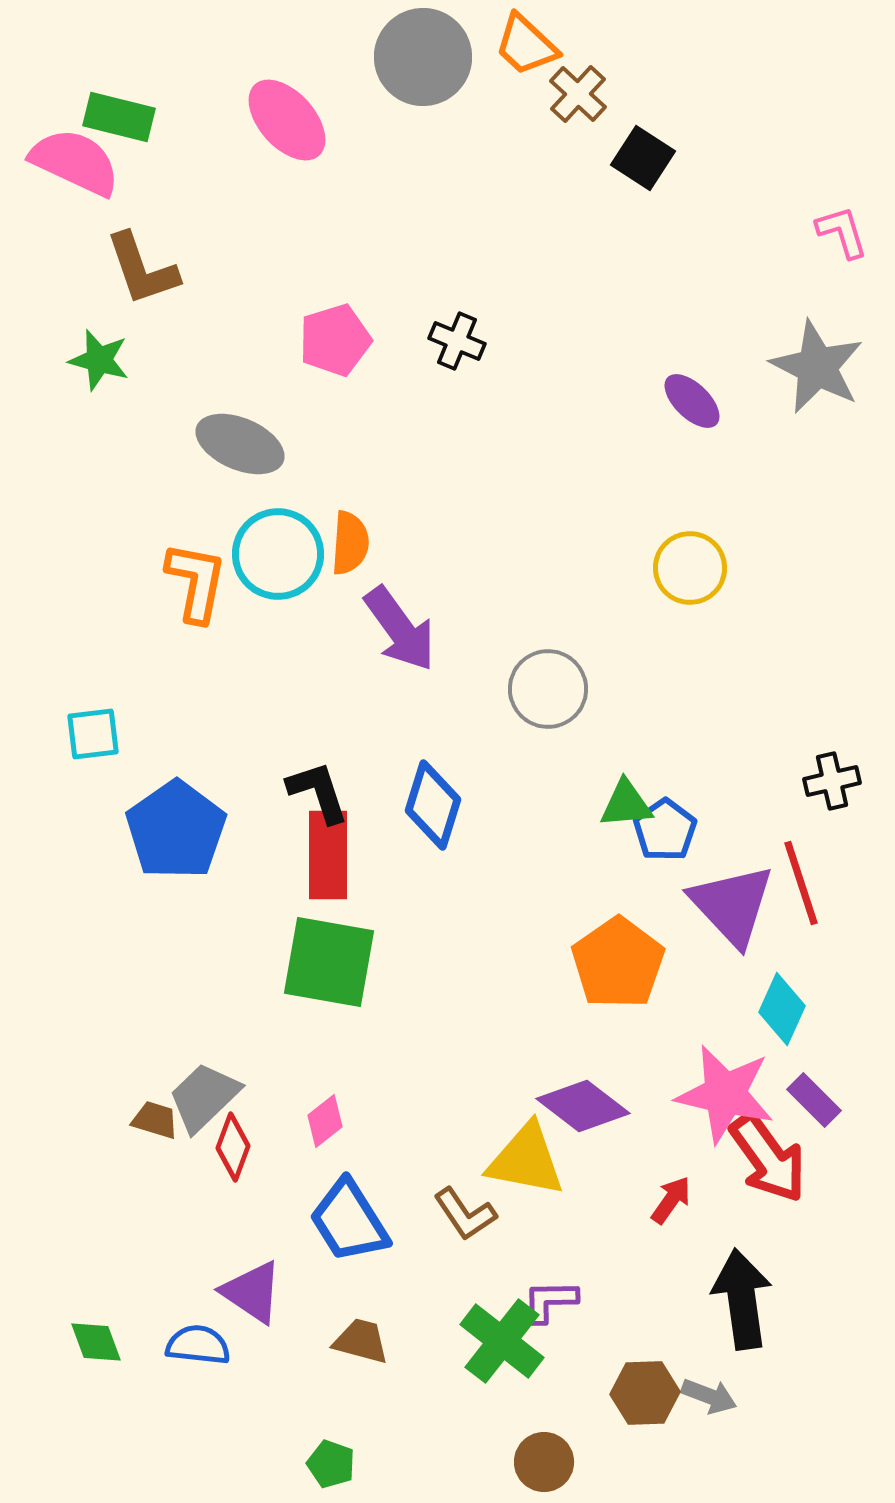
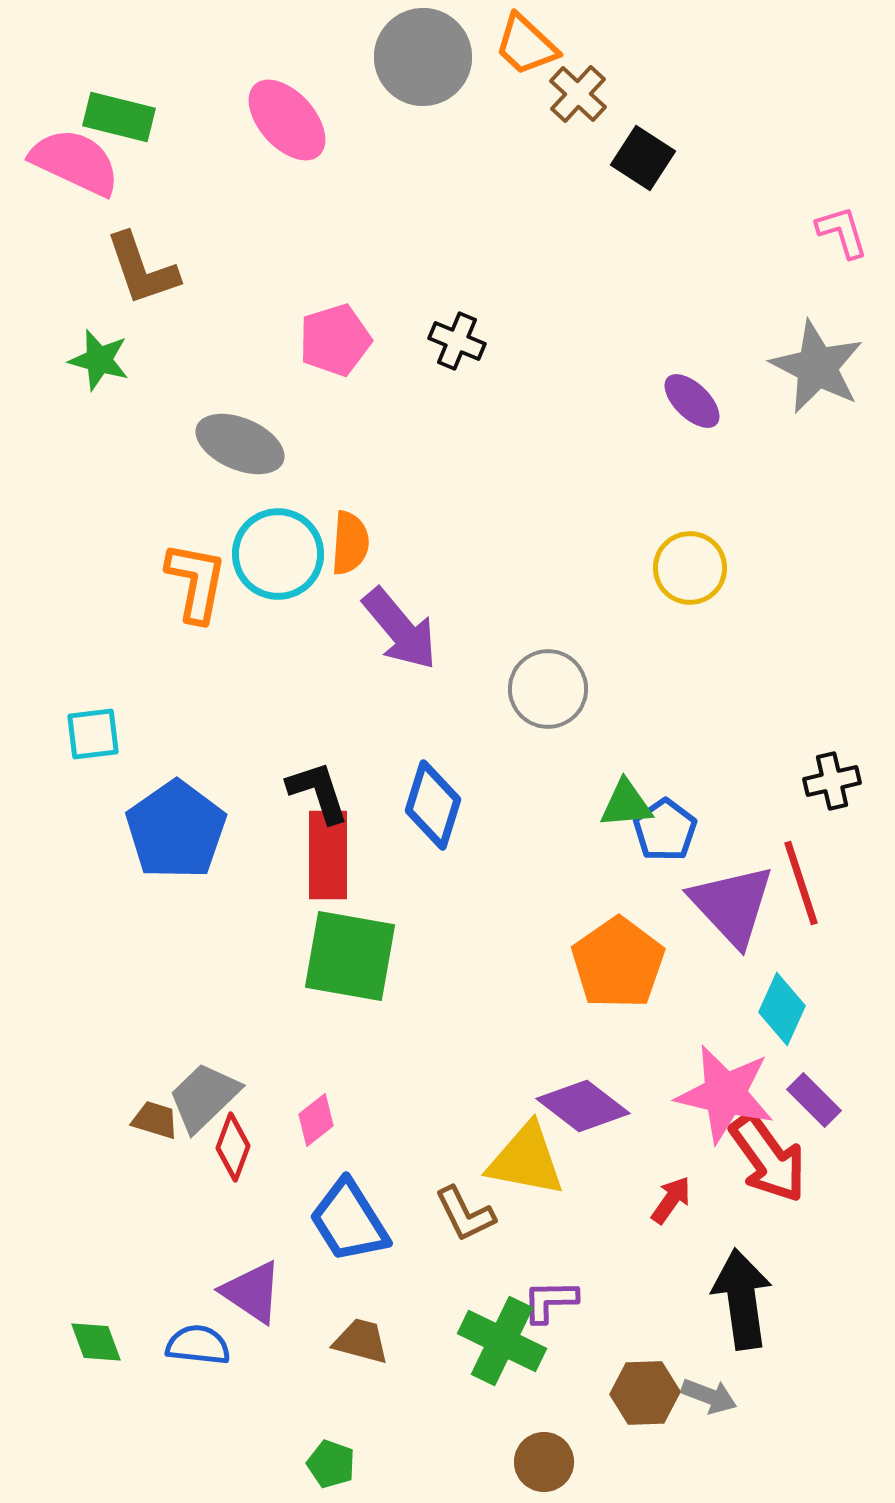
purple arrow at (400, 629): rotated 4 degrees counterclockwise
green square at (329, 962): moved 21 px right, 6 px up
pink diamond at (325, 1121): moved 9 px left, 1 px up
brown L-shape at (465, 1214): rotated 8 degrees clockwise
green cross at (502, 1341): rotated 12 degrees counterclockwise
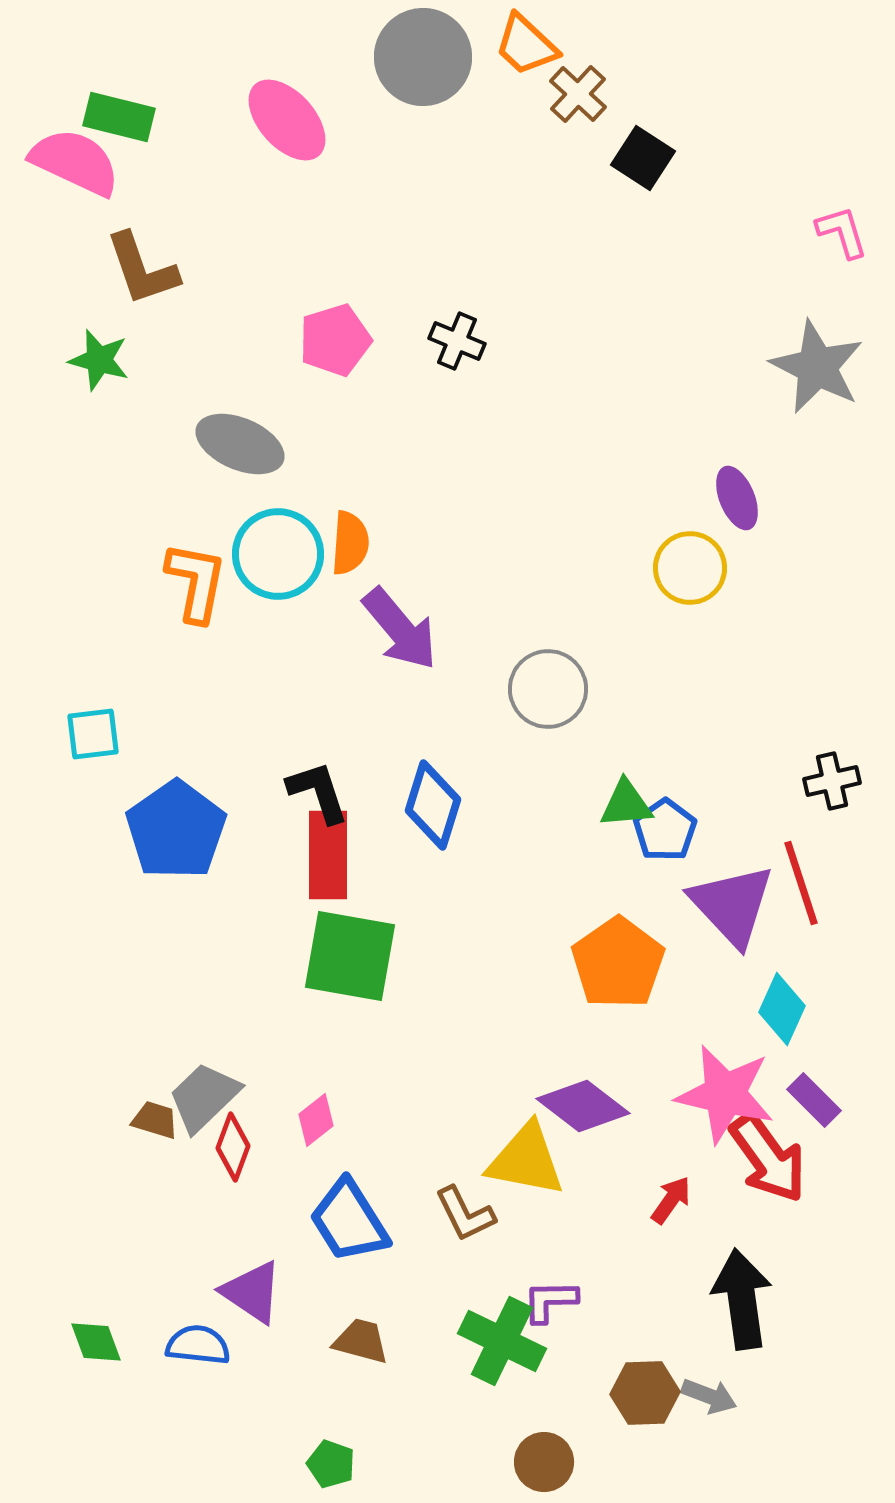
purple ellipse at (692, 401): moved 45 px right, 97 px down; rotated 24 degrees clockwise
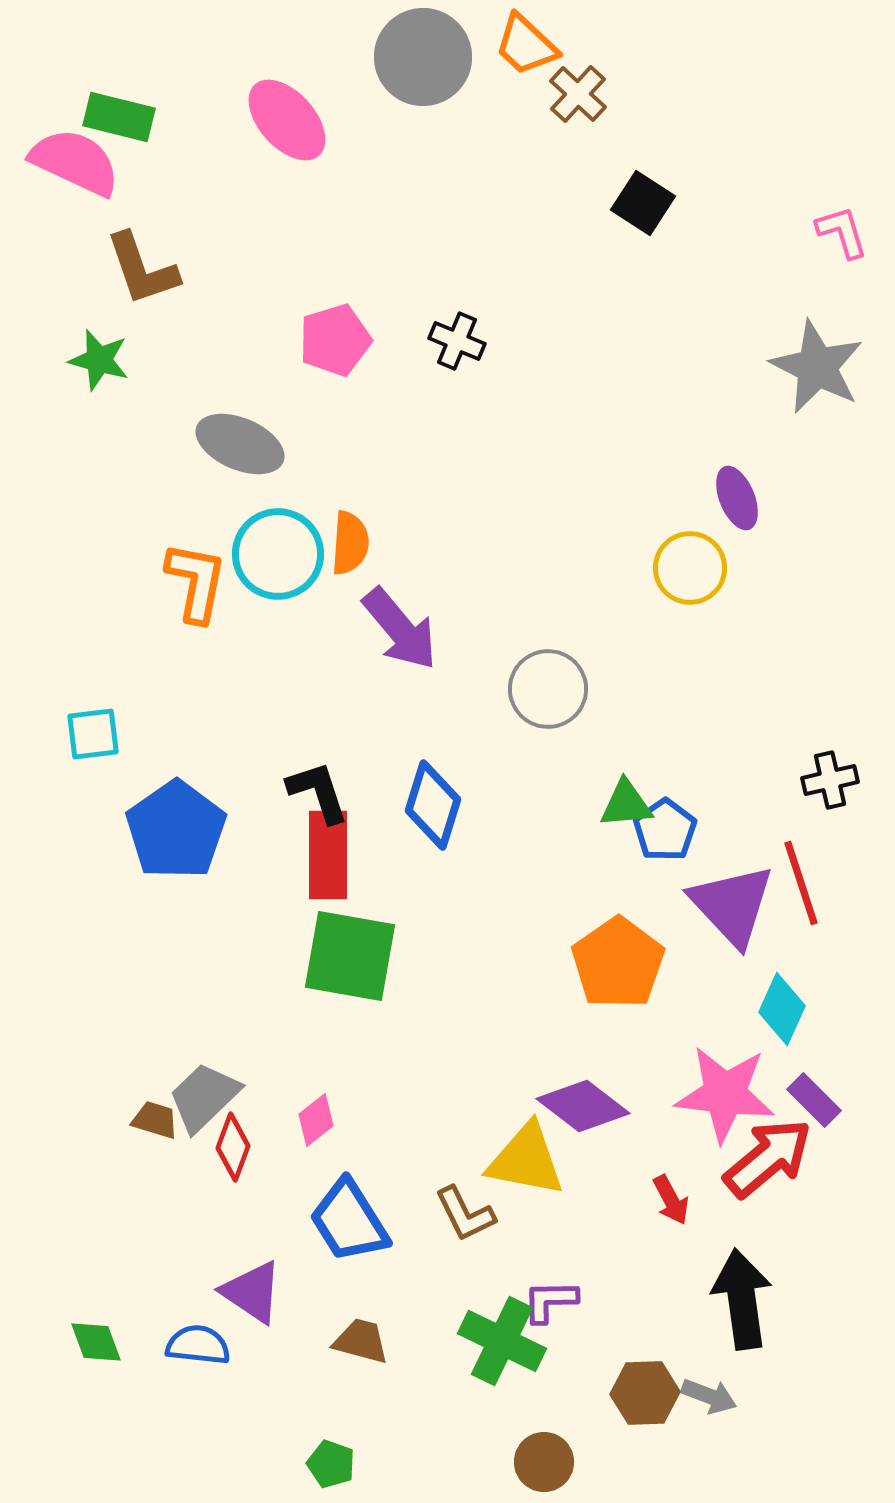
black square at (643, 158): moved 45 px down
black cross at (832, 781): moved 2 px left, 1 px up
pink star at (725, 1094): rotated 6 degrees counterclockwise
red arrow at (768, 1158): rotated 94 degrees counterclockwise
red arrow at (671, 1200): rotated 117 degrees clockwise
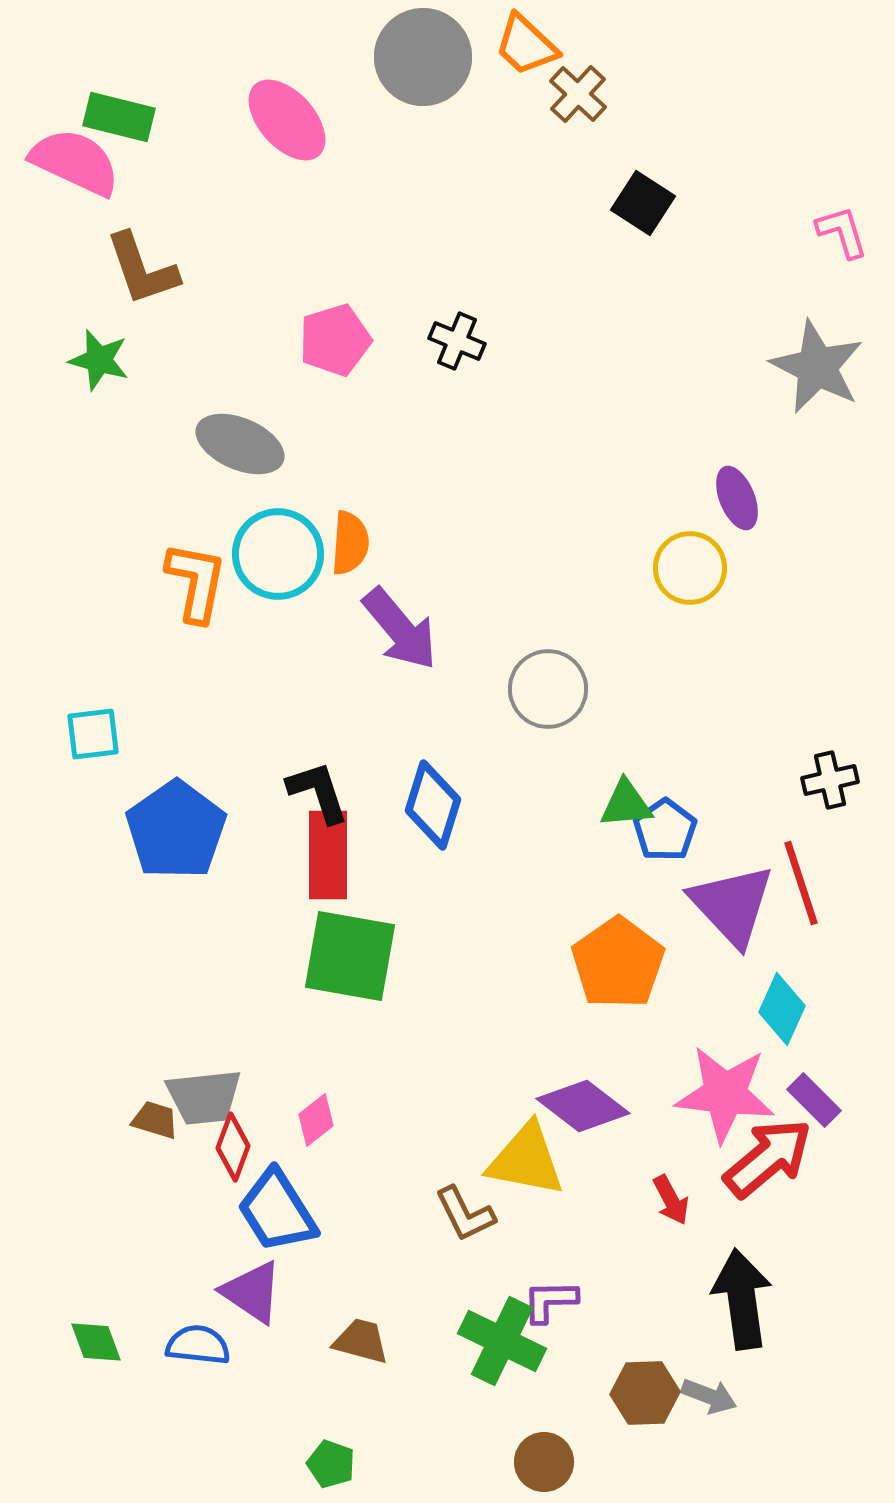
gray trapezoid at (204, 1097): rotated 142 degrees counterclockwise
blue trapezoid at (349, 1221): moved 72 px left, 10 px up
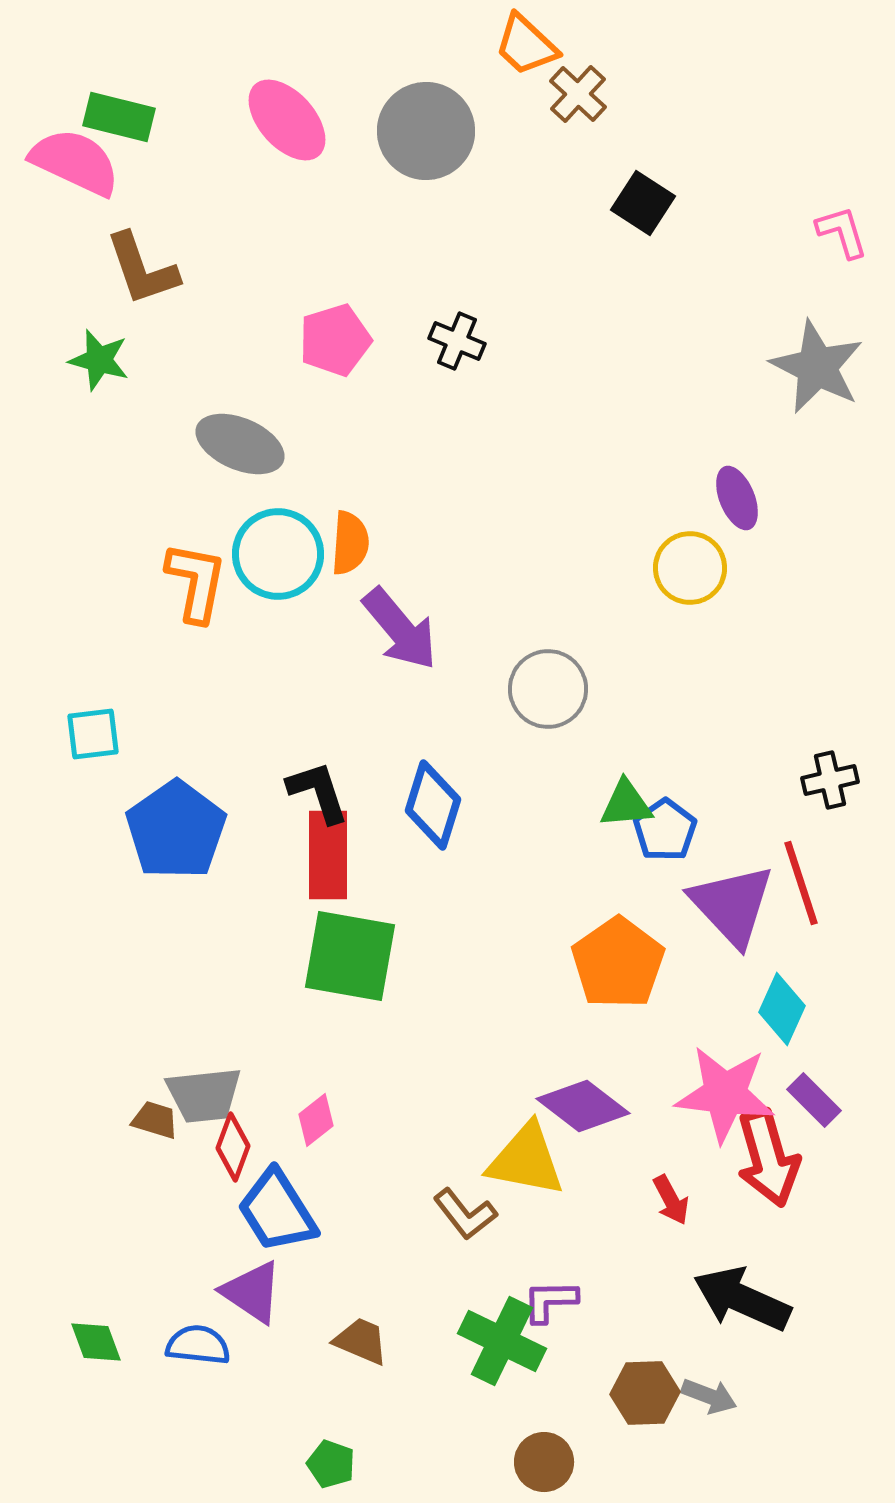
gray circle at (423, 57): moved 3 px right, 74 px down
gray trapezoid at (204, 1097): moved 2 px up
red arrow at (768, 1158): rotated 114 degrees clockwise
brown L-shape at (465, 1214): rotated 12 degrees counterclockwise
black arrow at (742, 1299): rotated 58 degrees counterclockwise
brown trapezoid at (361, 1341): rotated 8 degrees clockwise
